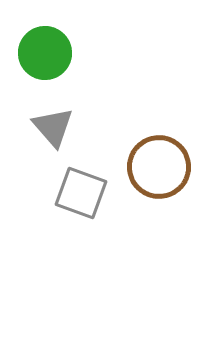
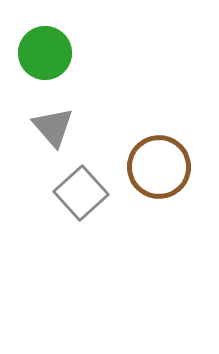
gray square: rotated 28 degrees clockwise
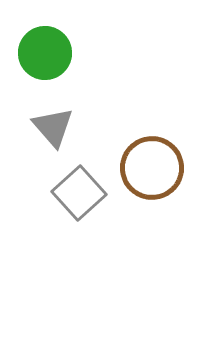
brown circle: moved 7 px left, 1 px down
gray square: moved 2 px left
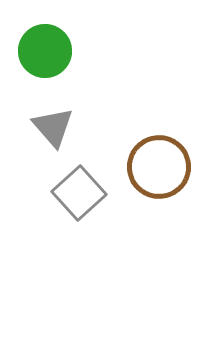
green circle: moved 2 px up
brown circle: moved 7 px right, 1 px up
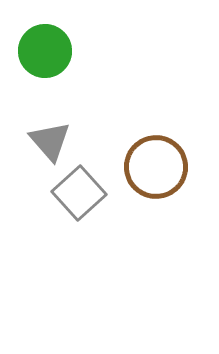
gray triangle: moved 3 px left, 14 px down
brown circle: moved 3 px left
